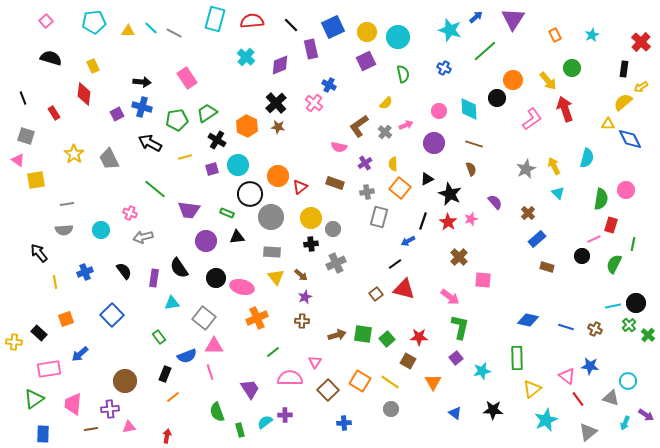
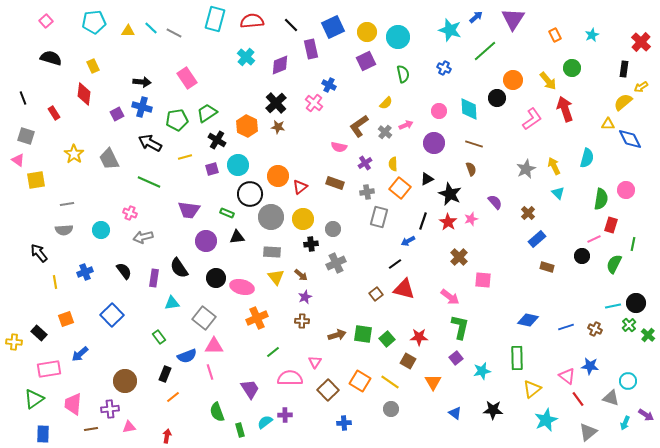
green line at (155, 189): moved 6 px left, 7 px up; rotated 15 degrees counterclockwise
yellow circle at (311, 218): moved 8 px left, 1 px down
blue line at (566, 327): rotated 35 degrees counterclockwise
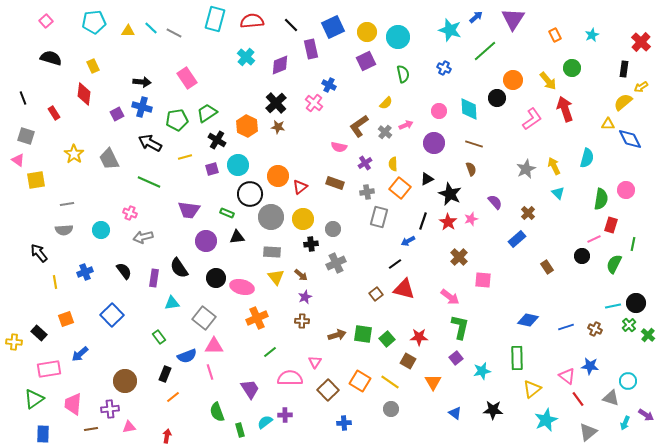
blue rectangle at (537, 239): moved 20 px left
brown rectangle at (547, 267): rotated 40 degrees clockwise
green line at (273, 352): moved 3 px left
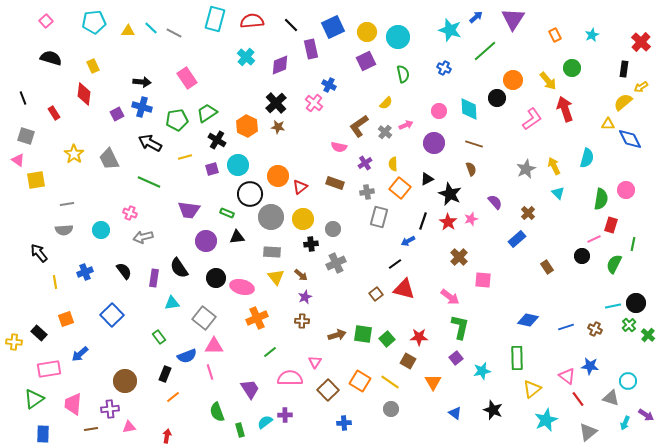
black star at (493, 410): rotated 18 degrees clockwise
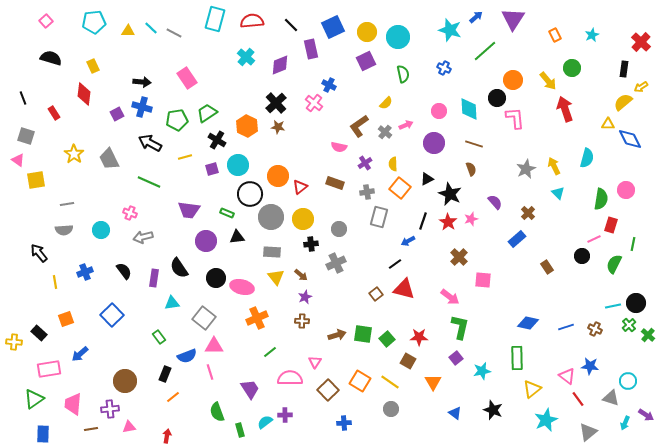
pink L-shape at (532, 119): moved 17 px left, 1 px up; rotated 60 degrees counterclockwise
gray circle at (333, 229): moved 6 px right
blue diamond at (528, 320): moved 3 px down
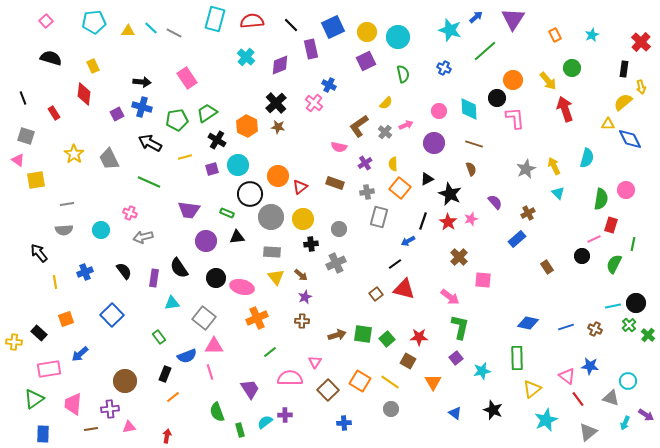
yellow arrow at (641, 87): rotated 72 degrees counterclockwise
brown cross at (528, 213): rotated 16 degrees clockwise
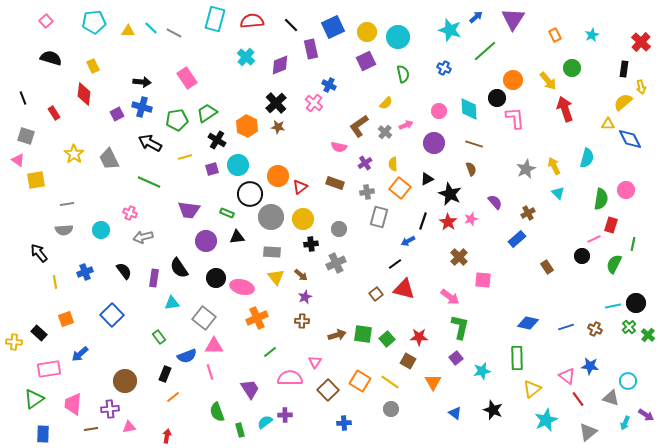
green cross at (629, 325): moved 2 px down
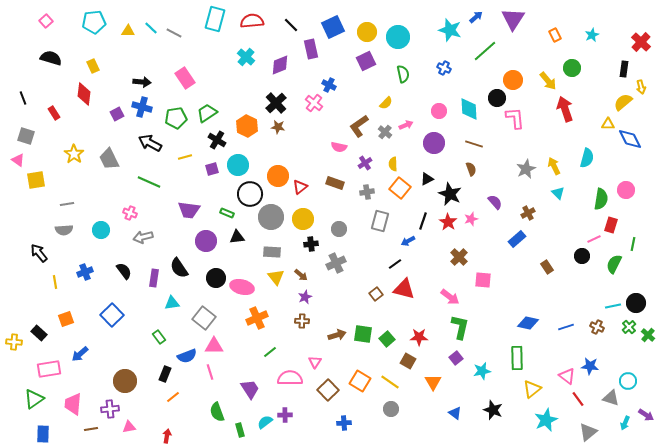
pink rectangle at (187, 78): moved 2 px left
green pentagon at (177, 120): moved 1 px left, 2 px up
gray rectangle at (379, 217): moved 1 px right, 4 px down
brown cross at (595, 329): moved 2 px right, 2 px up
